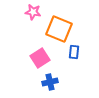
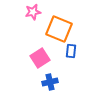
pink star: rotated 21 degrees counterclockwise
blue rectangle: moved 3 px left, 1 px up
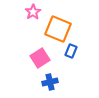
pink star: rotated 21 degrees counterclockwise
orange square: moved 1 px left
blue rectangle: rotated 16 degrees clockwise
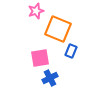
pink star: moved 3 px right, 1 px up; rotated 14 degrees clockwise
pink square: rotated 24 degrees clockwise
blue cross: moved 4 px up; rotated 14 degrees counterclockwise
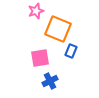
blue cross: moved 3 px down
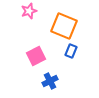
pink star: moved 7 px left
orange square: moved 6 px right, 3 px up
pink square: moved 4 px left, 2 px up; rotated 18 degrees counterclockwise
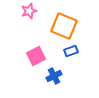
blue rectangle: rotated 48 degrees clockwise
blue cross: moved 4 px right, 5 px up
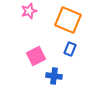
orange square: moved 4 px right, 6 px up
blue rectangle: moved 1 px left, 2 px up; rotated 48 degrees counterclockwise
blue cross: rotated 35 degrees clockwise
